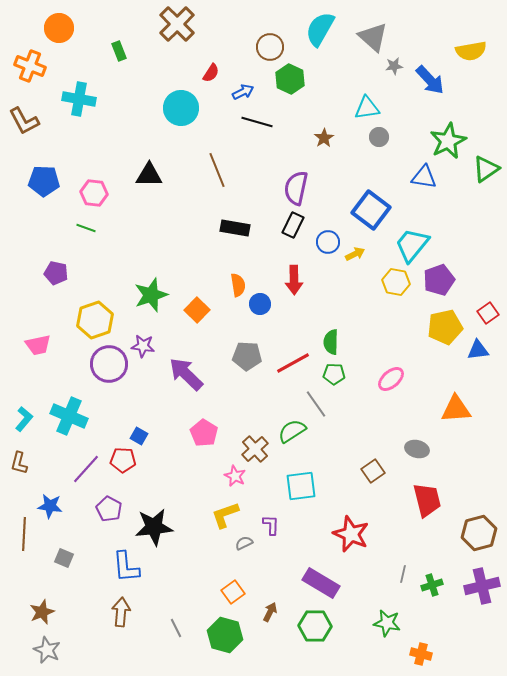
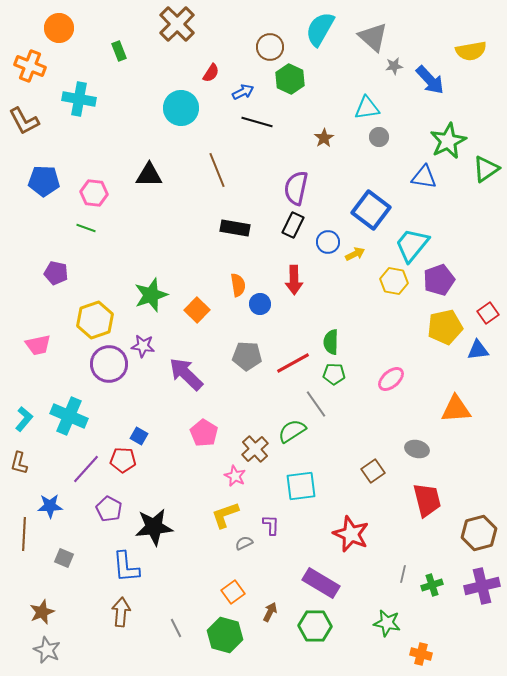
yellow hexagon at (396, 282): moved 2 px left, 1 px up
blue star at (50, 506): rotated 10 degrees counterclockwise
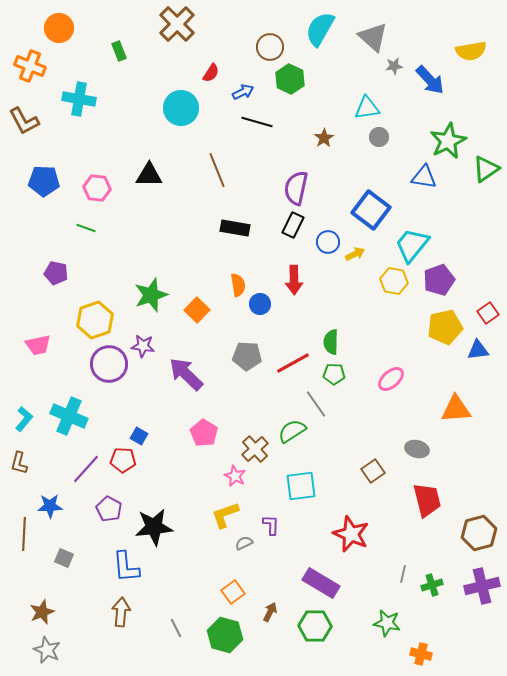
pink hexagon at (94, 193): moved 3 px right, 5 px up
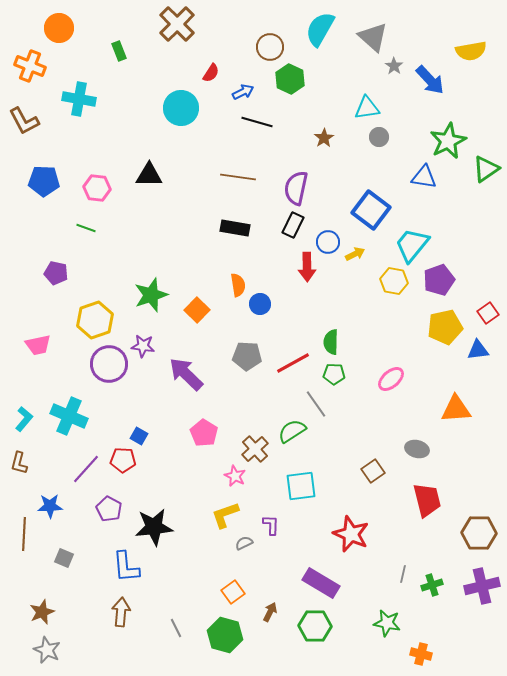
gray star at (394, 66): rotated 30 degrees counterclockwise
brown line at (217, 170): moved 21 px right, 7 px down; rotated 60 degrees counterclockwise
red arrow at (294, 280): moved 13 px right, 13 px up
brown hexagon at (479, 533): rotated 16 degrees clockwise
